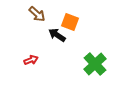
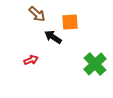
orange square: rotated 24 degrees counterclockwise
black arrow: moved 4 px left, 2 px down
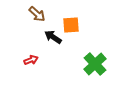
orange square: moved 1 px right, 3 px down
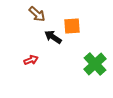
orange square: moved 1 px right, 1 px down
